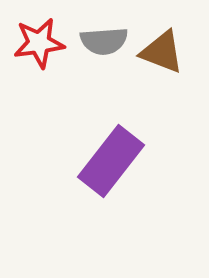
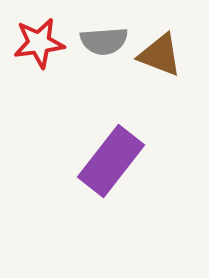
brown triangle: moved 2 px left, 3 px down
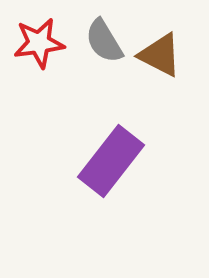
gray semicircle: rotated 63 degrees clockwise
brown triangle: rotated 6 degrees clockwise
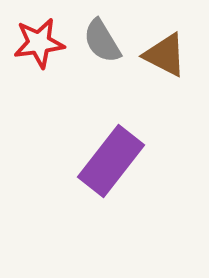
gray semicircle: moved 2 px left
brown triangle: moved 5 px right
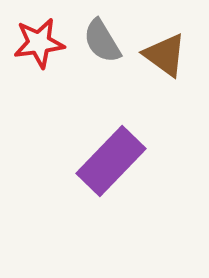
brown triangle: rotated 9 degrees clockwise
purple rectangle: rotated 6 degrees clockwise
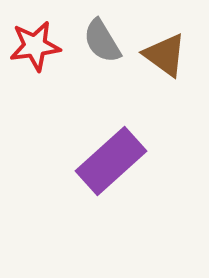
red star: moved 4 px left, 3 px down
purple rectangle: rotated 4 degrees clockwise
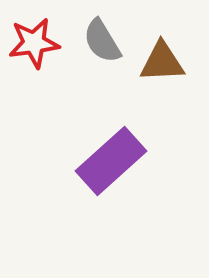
red star: moved 1 px left, 3 px up
brown triangle: moved 3 px left, 7 px down; rotated 39 degrees counterclockwise
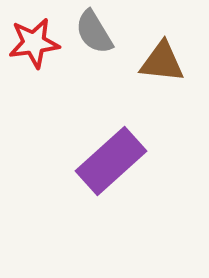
gray semicircle: moved 8 px left, 9 px up
brown triangle: rotated 9 degrees clockwise
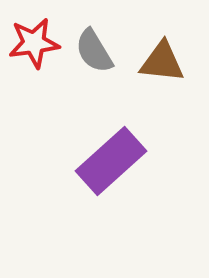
gray semicircle: moved 19 px down
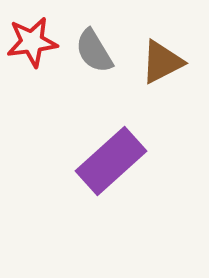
red star: moved 2 px left, 1 px up
brown triangle: rotated 33 degrees counterclockwise
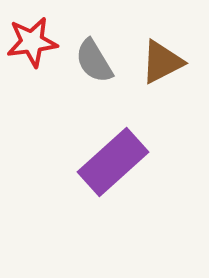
gray semicircle: moved 10 px down
purple rectangle: moved 2 px right, 1 px down
